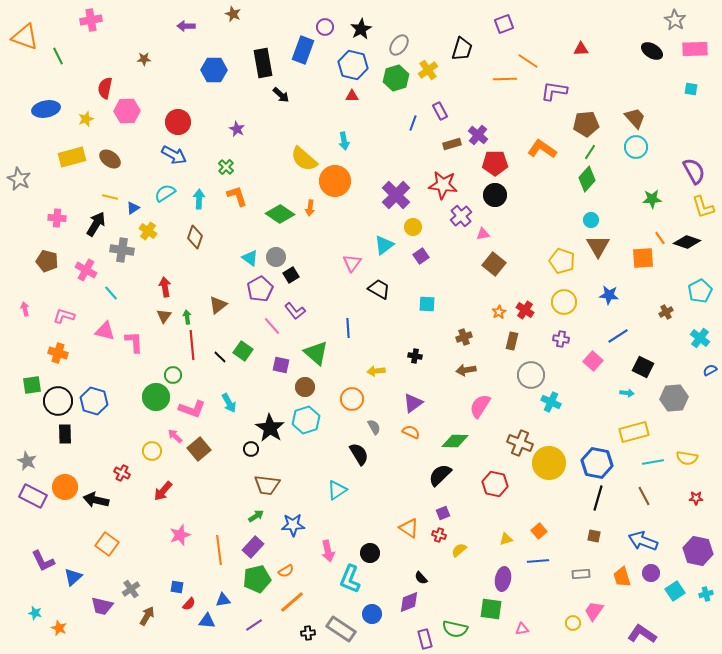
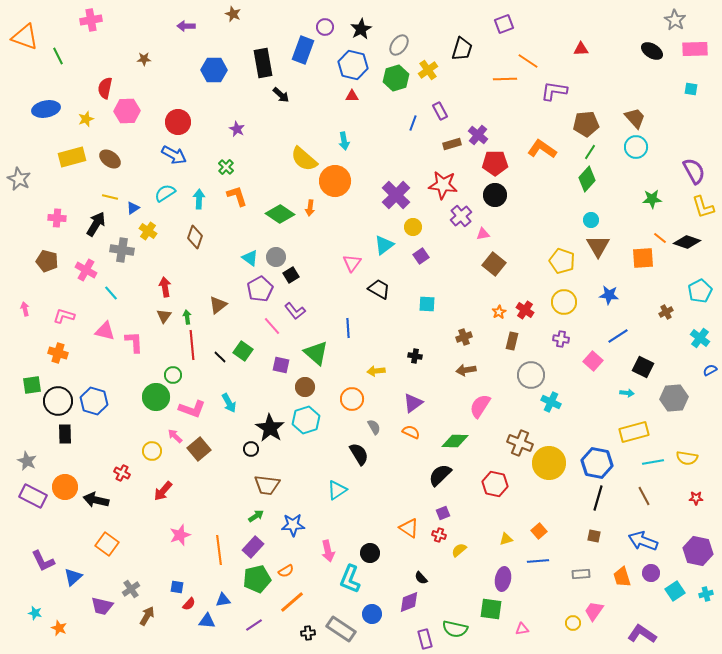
orange line at (660, 238): rotated 16 degrees counterclockwise
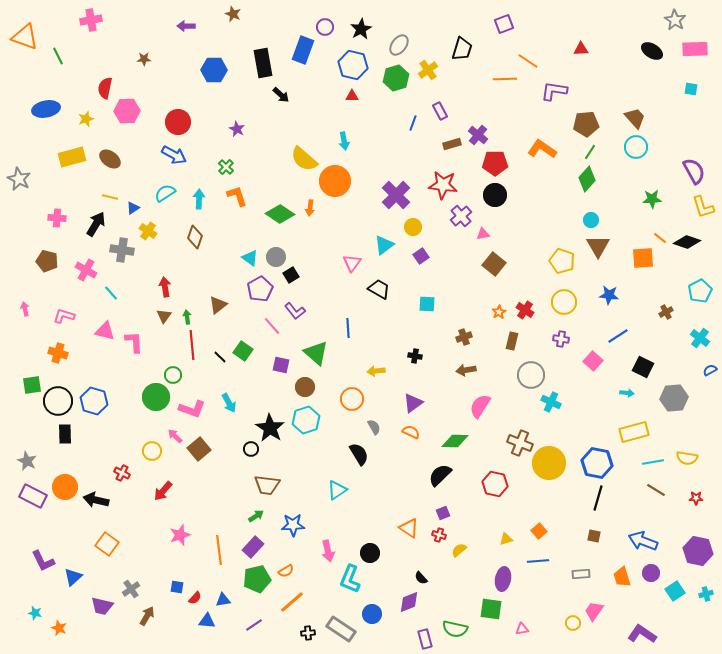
brown line at (644, 496): moved 12 px right, 6 px up; rotated 30 degrees counterclockwise
red semicircle at (189, 604): moved 6 px right, 6 px up
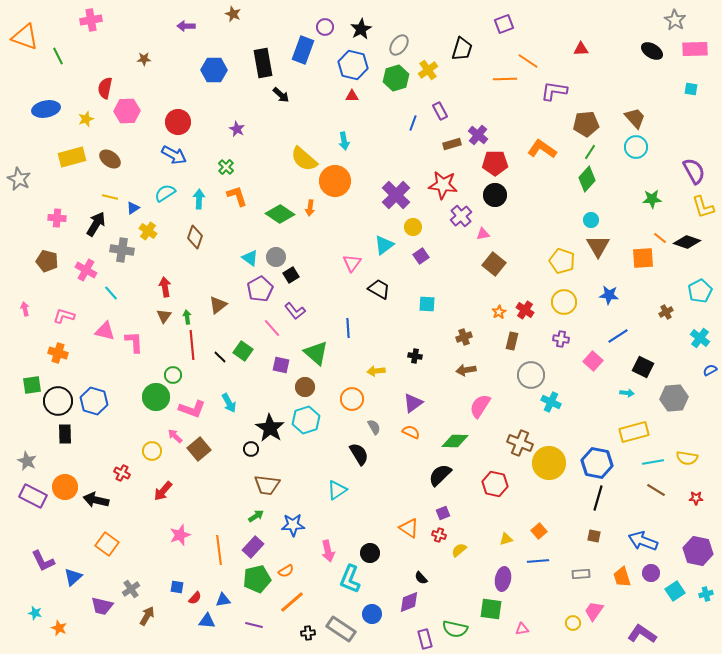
pink line at (272, 326): moved 2 px down
purple line at (254, 625): rotated 48 degrees clockwise
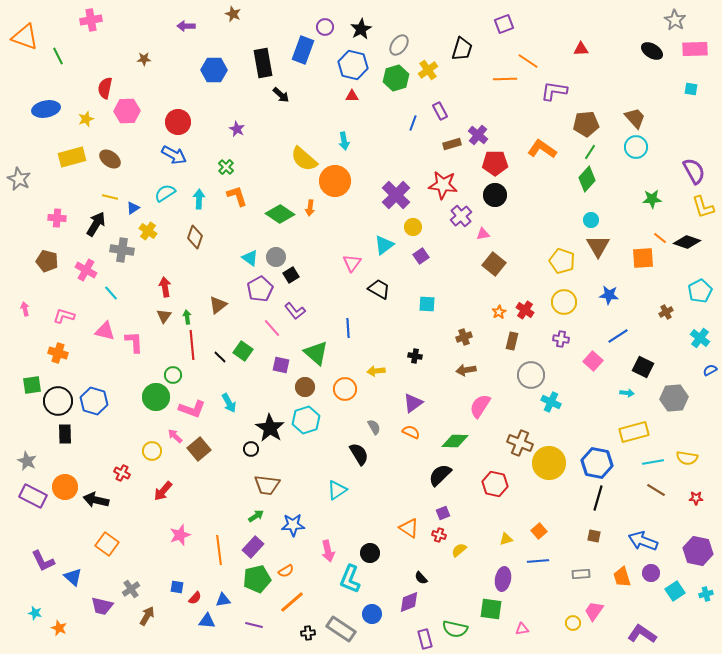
orange circle at (352, 399): moved 7 px left, 10 px up
blue triangle at (73, 577): rotated 36 degrees counterclockwise
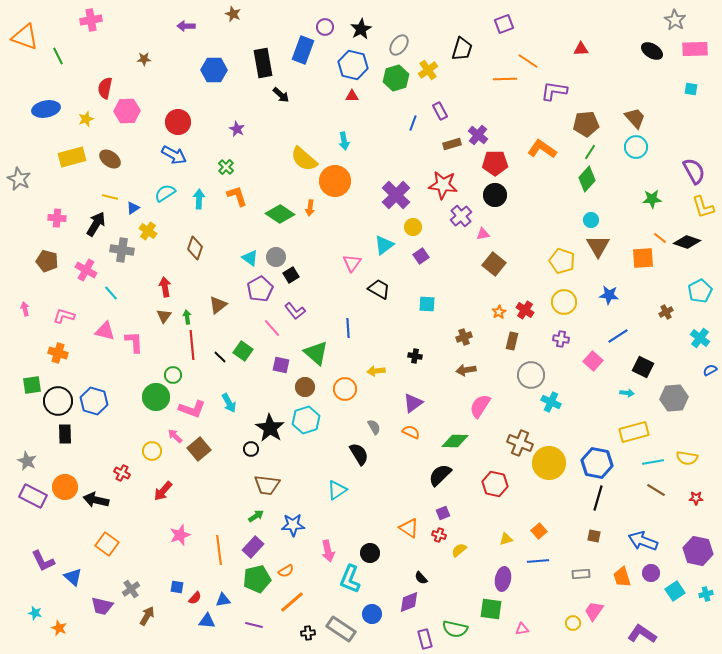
brown diamond at (195, 237): moved 11 px down
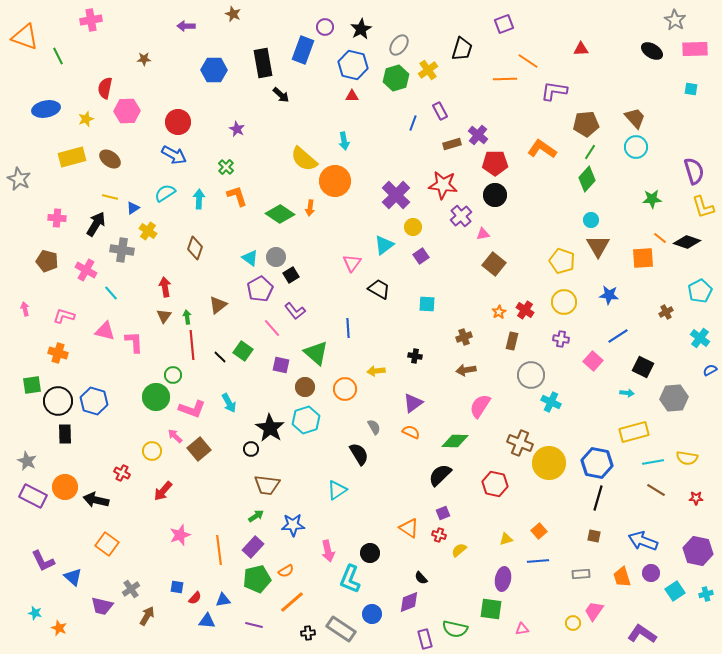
purple semicircle at (694, 171): rotated 12 degrees clockwise
